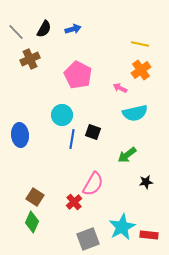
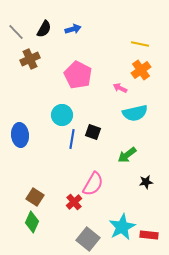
gray square: rotated 30 degrees counterclockwise
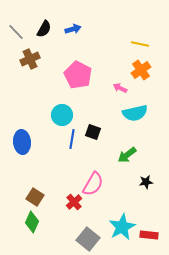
blue ellipse: moved 2 px right, 7 px down
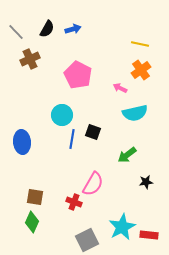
black semicircle: moved 3 px right
brown square: rotated 24 degrees counterclockwise
red cross: rotated 28 degrees counterclockwise
gray square: moved 1 px left, 1 px down; rotated 25 degrees clockwise
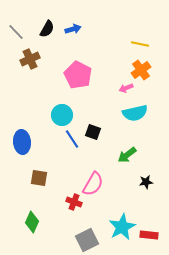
pink arrow: moved 6 px right; rotated 48 degrees counterclockwise
blue line: rotated 42 degrees counterclockwise
brown square: moved 4 px right, 19 px up
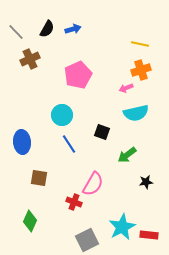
orange cross: rotated 18 degrees clockwise
pink pentagon: rotated 20 degrees clockwise
cyan semicircle: moved 1 px right
black square: moved 9 px right
blue line: moved 3 px left, 5 px down
green diamond: moved 2 px left, 1 px up
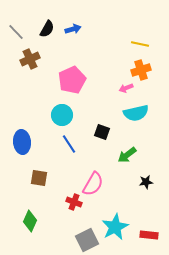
pink pentagon: moved 6 px left, 5 px down
cyan star: moved 7 px left
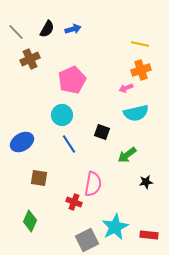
blue ellipse: rotated 65 degrees clockwise
pink semicircle: rotated 20 degrees counterclockwise
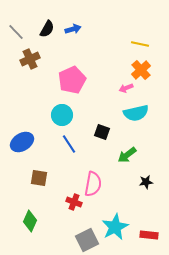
orange cross: rotated 24 degrees counterclockwise
